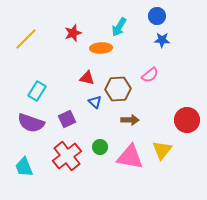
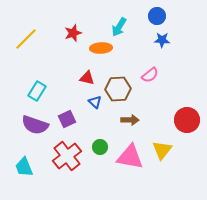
purple semicircle: moved 4 px right, 2 px down
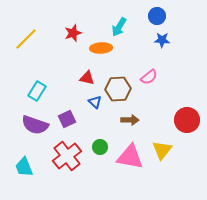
pink semicircle: moved 1 px left, 2 px down
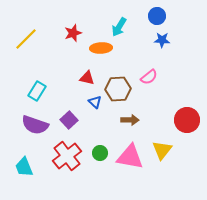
purple square: moved 2 px right, 1 px down; rotated 18 degrees counterclockwise
green circle: moved 6 px down
